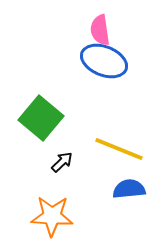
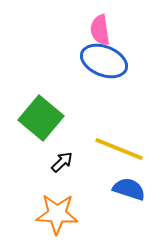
blue semicircle: rotated 24 degrees clockwise
orange star: moved 5 px right, 2 px up
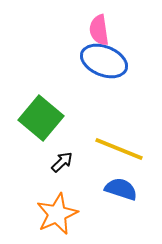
pink semicircle: moved 1 px left
blue semicircle: moved 8 px left
orange star: rotated 27 degrees counterclockwise
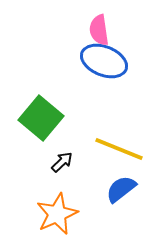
blue semicircle: rotated 56 degrees counterclockwise
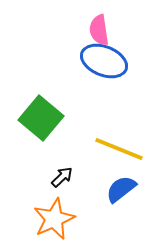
black arrow: moved 15 px down
orange star: moved 3 px left, 5 px down
